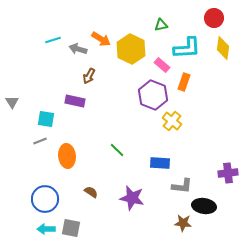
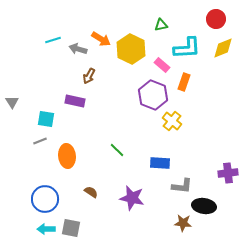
red circle: moved 2 px right, 1 px down
yellow diamond: rotated 60 degrees clockwise
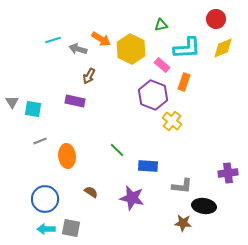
cyan square: moved 13 px left, 10 px up
blue rectangle: moved 12 px left, 3 px down
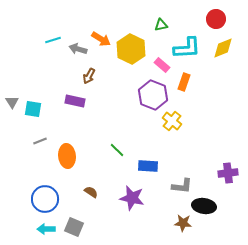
gray square: moved 3 px right, 1 px up; rotated 12 degrees clockwise
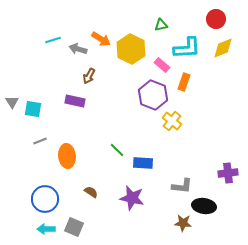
blue rectangle: moved 5 px left, 3 px up
